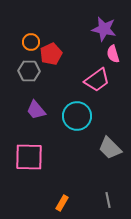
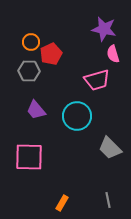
pink trapezoid: rotated 20 degrees clockwise
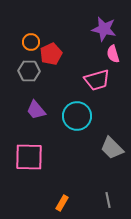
gray trapezoid: moved 2 px right
